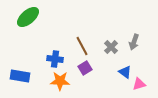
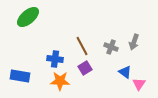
gray cross: rotated 24 degrees counterclockwise
pink triangle: rotated 40 degrees counterclockwise
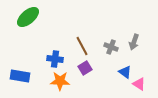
pink triangle: rotated 32 degrees counterclockwise
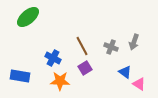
blue cross: moved 2 px left, 1 px up; rotated 21 degrees clockwise
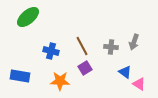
gray cross: rotated 16 degrees counterclockwise
blue cross: moved 2 px left, 7 px up; rotated 14 degrees counterclockwise
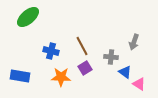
gray cross: moved 10 px down
orange star: moved 1 px right, 4 px up
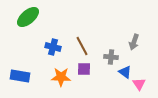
blue cross: moved 2 px right, 4 px up
purple square: moved 1 px left, 1 px down; rotated 32 degrees clockwise
pink triangle: rotated 24 degrees clockwise
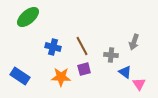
gray cross: moved 2 px up
purple square: rotated 16 degrees counterclockwise
blue rectangle: rotated 24 degrees clockwise
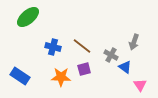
brown line: rotated 24 degrees counterclockwise
gray cross: rotated 24 degrees clockwise
blue triangle: moved 5 px up
pink triangle: moved 1 px right, 1 px down
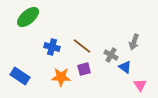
blue cross: moved 1 px left
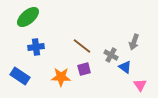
blue cross: moved 16 px left; rotated 21 degrees counterclockwise
